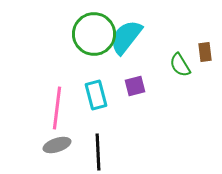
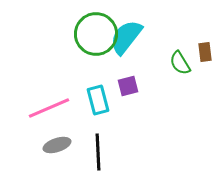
green circle: moved 2 px right
green semicircle: moved 2 px up
purple square: moved 7 px left
cyan rectangle: moved 2 px right, 5 px down
pink line: moved 8 px left; rotated 60 degrees clockwise
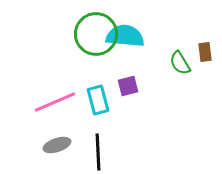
cyan semicircle: moved 1 px left, 1 px up; rotated 57 degrees clockwise
pink line: moved 6 px right, 6 px up
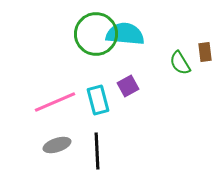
cyan semicircle: moved 2 px up
purple square: rotated 15 degrees counterclockwise
black line: moved 1 px left, 1 px up
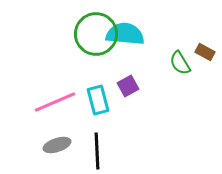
brown rectangle: rotated 54 degrees counterclockwise
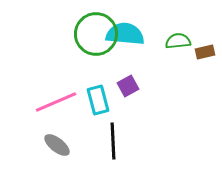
brown rectangle: rotated 42 degrees counterclockwise
green semicircle: moved 2 px left, 22 px up; rotated 115 degrees clockwise
pink line: moved 1 px right
gray ellipse: rotated 56 degrees clockwise
black line: moved 16 px right, 10 px up
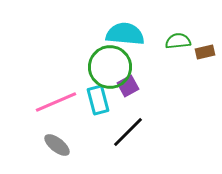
green circle: moved 14 px right, 33 px down
black line: moved 15 px right, 9 px up; rotated 48 degrees clockwise
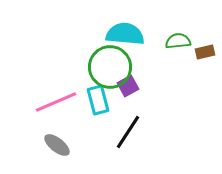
black line: rotated 12 degrees counterclockwise
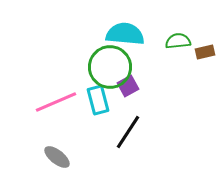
gray ellipse: moved 12 px down
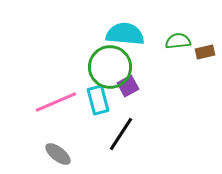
black line: moved 7 px left, 2 px down
gray ellipse: moved 1 px right, 3 px up
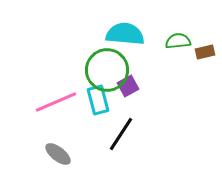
green circle: moved 3 px left, 3 px down
